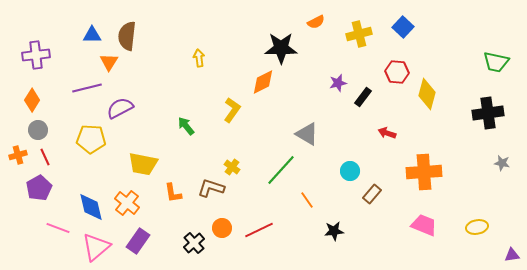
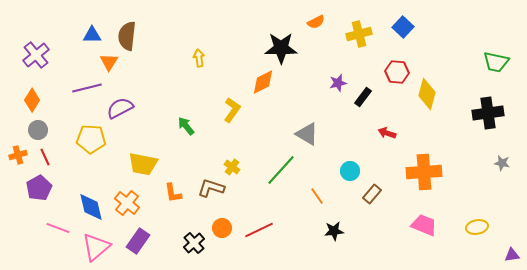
purple cross at (36, 55): rotated 32 degrees counterclockwise
orange line at (307, 200): moved 10 px right, 4 px up
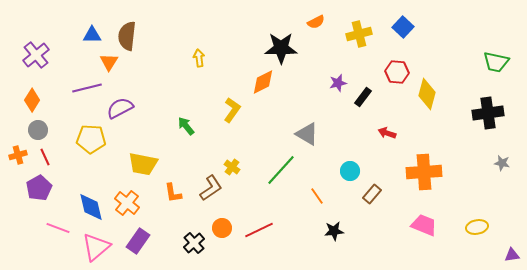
brown L-shape at (211, 188): rotated 128 degrees clockwise
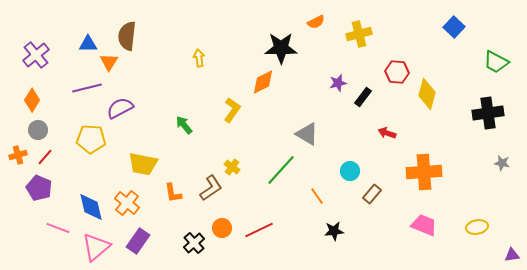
blue square at (403, 27): moved 51 px right
blue triangle at (92, 35): moved 4 px left, 9 px down
green trapezoid at (496, 62): rotated 16 degrees clockwise
green arrow at (186, 126): moved 2 px left, 1 px up
red line at (45, 157): rotated 66 degrees clockwise
purple pentagon at (39, 188): rotated 20 degrees counterclockwise
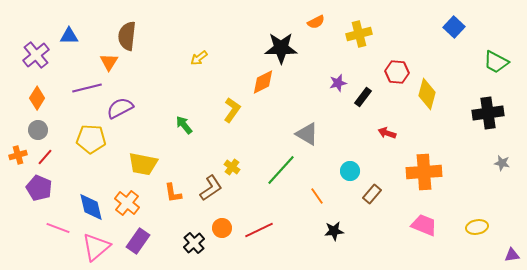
blue triangle at (88, 44): moved 19 px left, 8 px up
yellow arrow at (199, 58): rotated 120 degrees counterclockwise
orange diamond at (32, 100): moved 5 px right, 2 px up
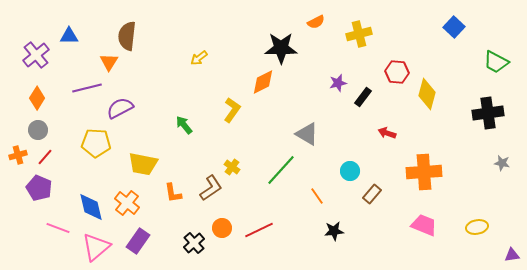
yellow pentagon at (91, 139): moved 5 px right, 4 px down
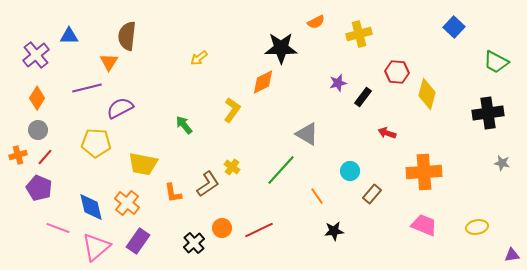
brown L-shape at (211, 188): moved 3 px left, 4 px up
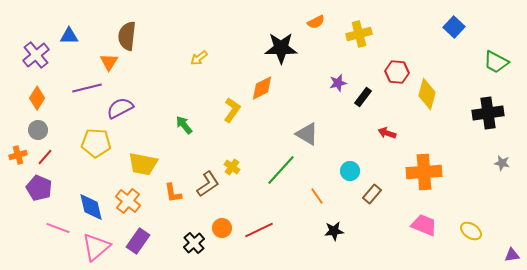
orange diamond at (263, 82): moved 1 px left, 6 px down
orange cross at (127, 203): moved 1 px right, 2 px up
yellow ellipse at (477, 227): moved 6 px left, 4 px down; rotated 45 degrees clockwise
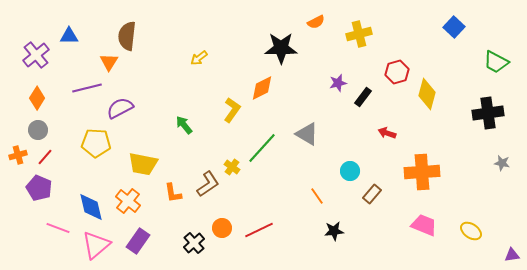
red hexagon at (397, 72): rotated 20 degrees counterclockwise
green line at (281, 170): moved 19 px left, 22 px up
orange cross at (424, 172): moved 2 px left
pink triangle at (96, 247): moved 2 px up
